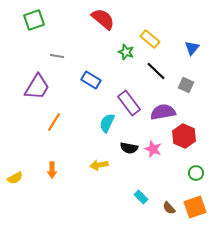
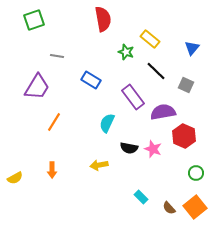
red semicircle: rotated 40 degrees clockwise
purple rectangle: moved 4 px right, 6 px up
orange square: rotated 20 degrees counterclockwise
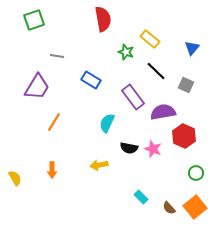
yellow semicircle: rotated 91 degrees counterclockwise
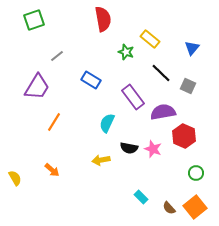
gray line: rotated 48 degrees counterclockwise
black line: moved 5 px right, 2 px down
gray square: moved 2 px right, 1 px down
yellow arrow: moved 2 px right, 5 px up
orange arrow: rotated 49 degrees counterclockwise
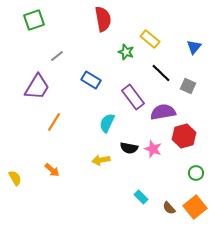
blue triangle: moved 2 px right, 1 px up
red hexagon: rotated 20 degrees clockwise
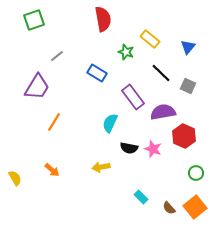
blue triangle: moved 6 px left
blue rectangle: moved 6 px right, 7 px up
cyan semicircle: moved 3 px right
red hexagon: rotated 20 degrees counterclockwise
yellow arrow: moved 7 px down
